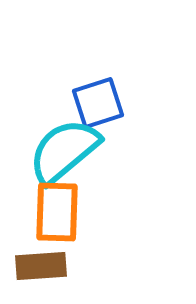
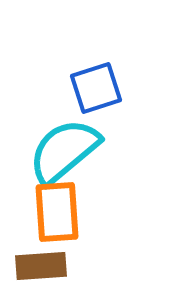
blue square: moved 2 px left, 15 px up
orange rectangle: rotated 6 degrees counterclockwise
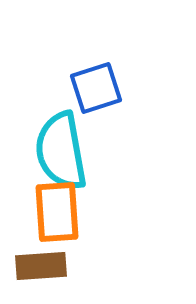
cyan semicircle: moved 3 px left; rotated 60 degrees counterclockwise
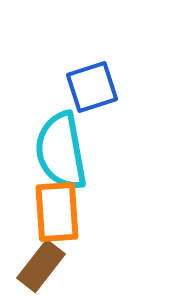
blue square: moved 4 px left, 1 px up
brown rectangle: rotated 48 degrees counterclockwise
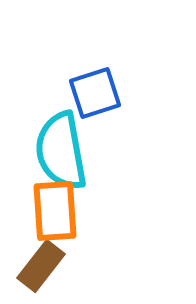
blue square: moved 3 px right, 6 px down
orange rectangle: moved 2 px left, 1 px up
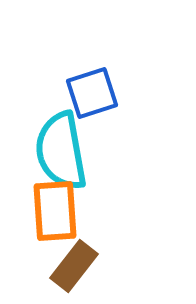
blue square: moved 3 px left
brown rectangle: moved 33 px right
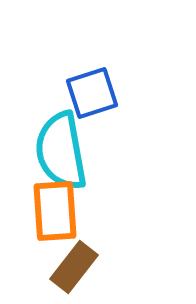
brown rectangle: moved 1 px down
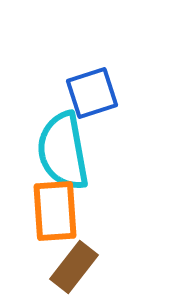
cyan semicircle: moved 2 px right
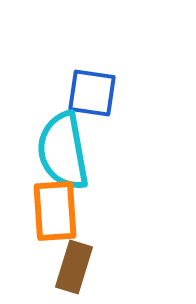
blue square: rotated 26 degrees clockwise
brown rectangle: rotated 21 degrees counterclockwise
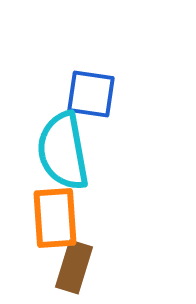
blue square: moved 1 px left, 1 px down
orange rectangle: moved 7 px down
